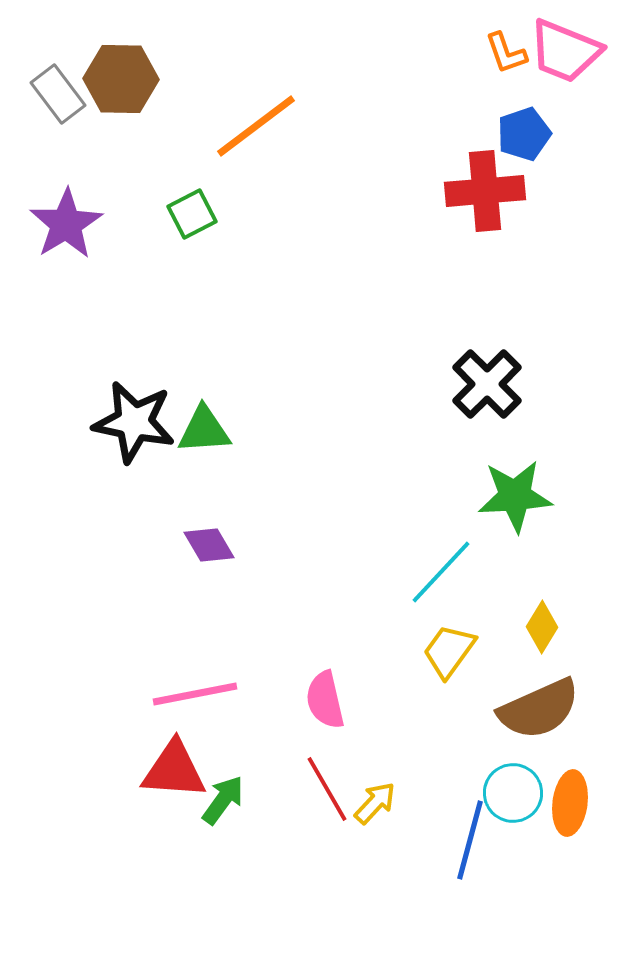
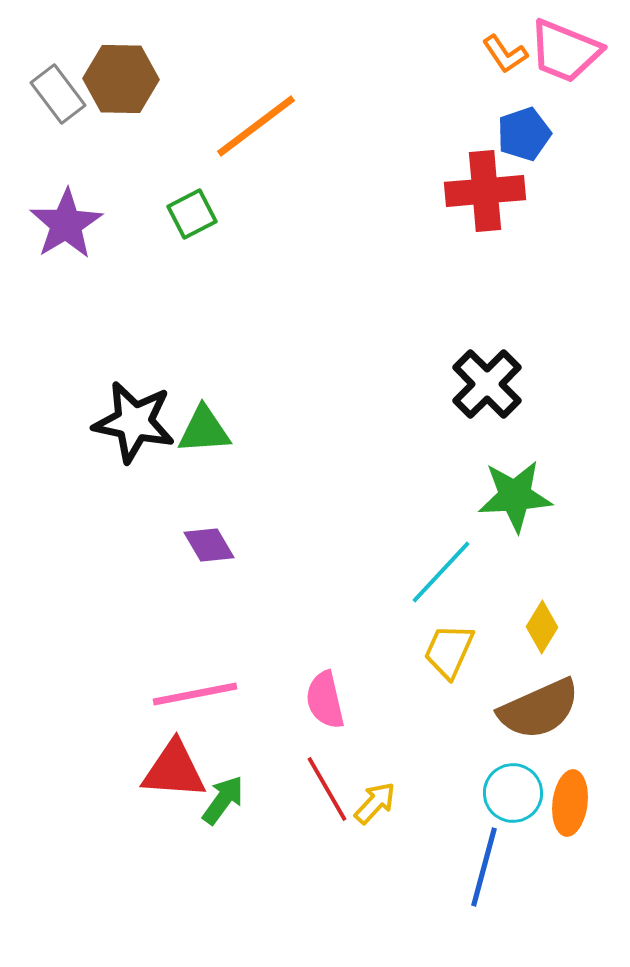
orange L-shape: moved 1 px left, 1 px down; rotated 15 degrees counterclockwise
yellow trapezoid: rotated 12 degrees counterclockwise
blue line: moved 14 px right, 27 px down
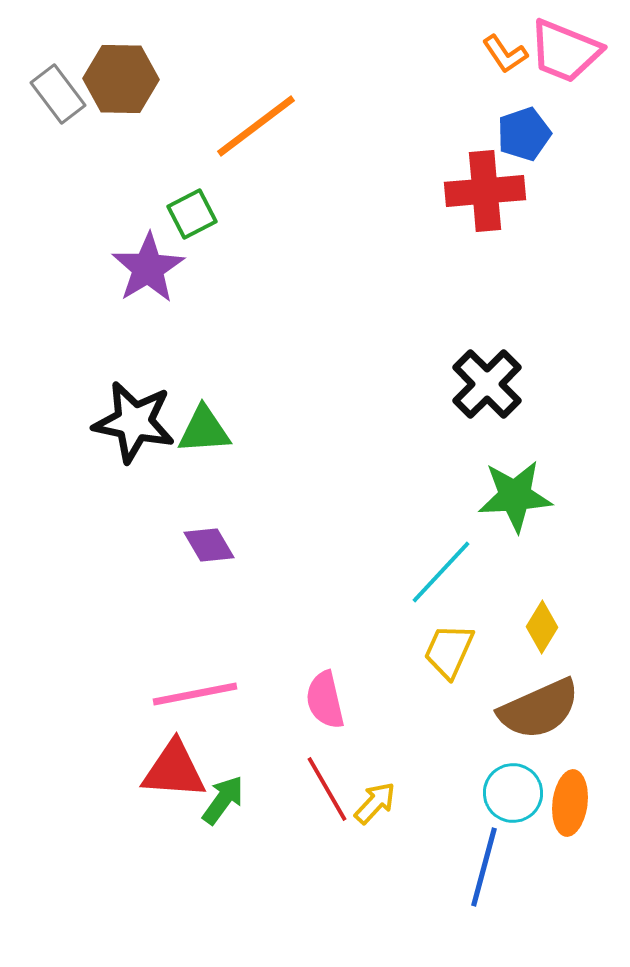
purple star: moved 82 px right, 44 px down
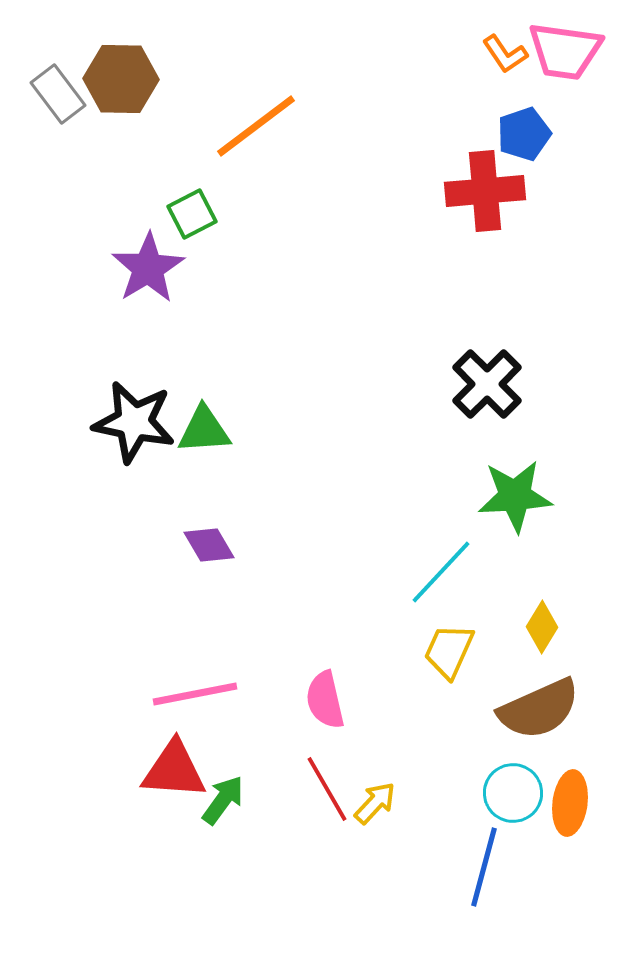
pink trapezoid: rotated 14 degrees counterclockwise
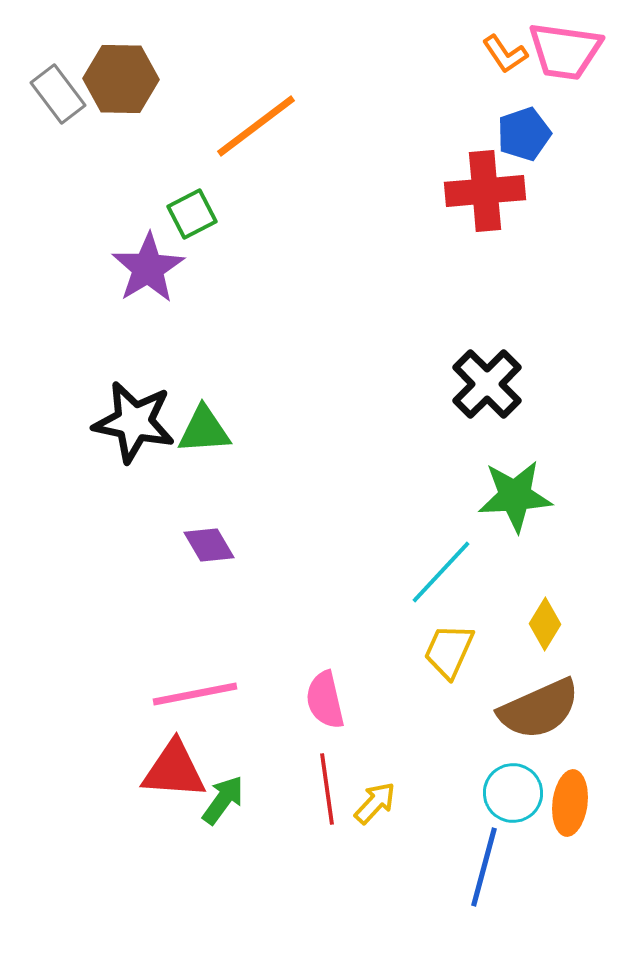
yellow diamond: moved 3 px right, 3 px up
red line: rotated 22 degrees clockwise
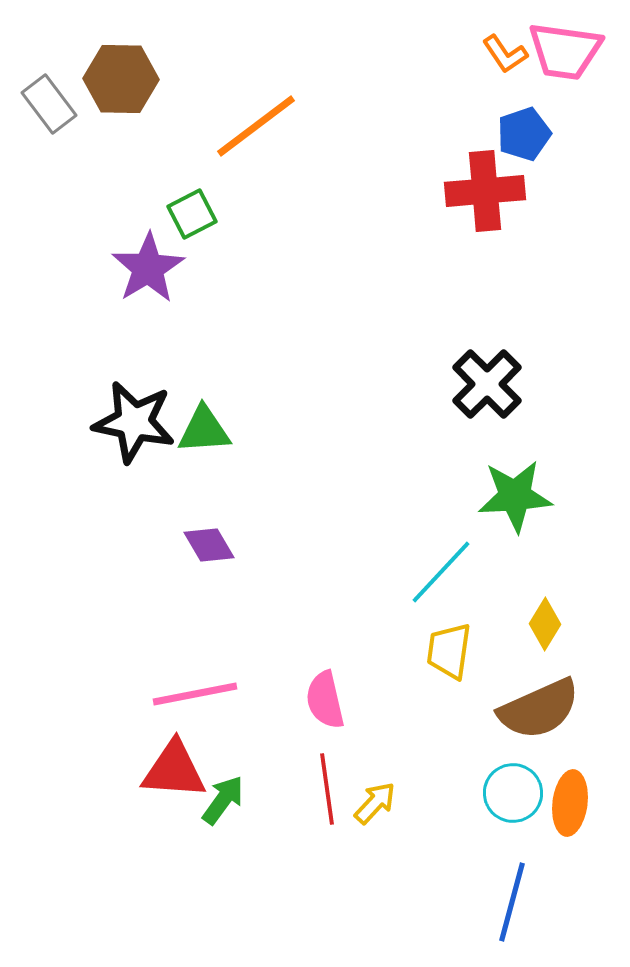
gray rectangle: moved 9 px left, 10 px down
yellow trapezoid: rotated 16 degrees counterclockwise
blue line: moved 28 px right, 35 px down
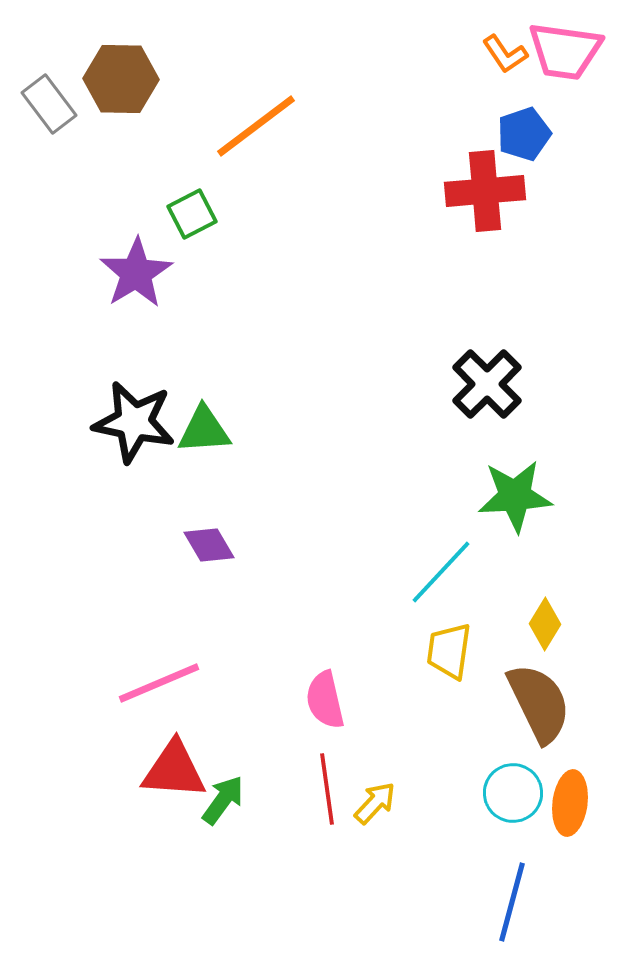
purple star: moved 12 px left, 5 px down
pink line: moved 36 px left, 11 px up; rotated 12 degrees counterclockwise
brown semicircle: moved 6 px up; rotated 92 degrees counterclockwise
